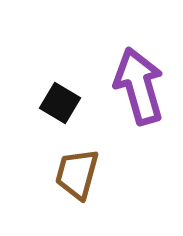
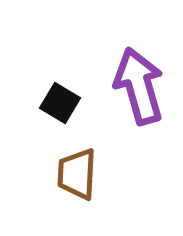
brown trapezoid: rotated 12 degrees counterclockwise
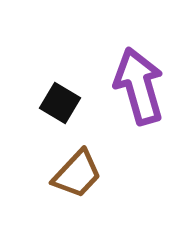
brown trapezoid: rotated 140 degrees counterclockwise
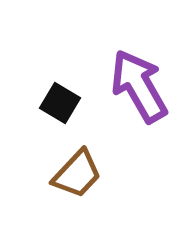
purple arrow: rotated 14 degrees counterclockwise
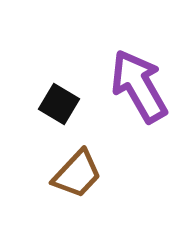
black square: moved 1 px left, 1 px down
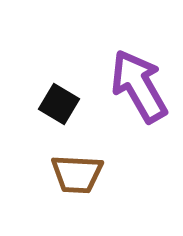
brown trapezoid: rotated 50 degrees clockwise
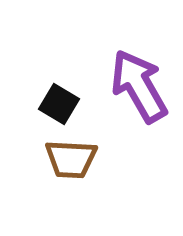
brown trapezoid: moved 6 px left, 15 px up
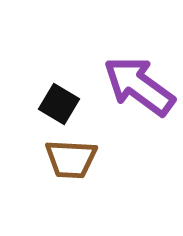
purple arrow: rotated 24 degrees counterclockwise
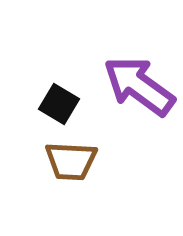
brown trapezoid: moved 2 px down
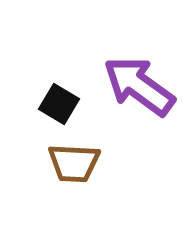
brown trapezoid: moved 3 px right, 2 px down
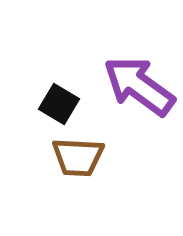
brown trapezoid: moved 4 px right, 6 px up
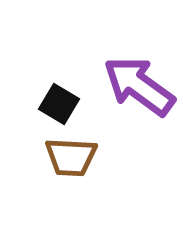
brown trapezoid: moved 7 px left
